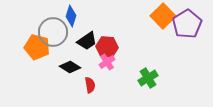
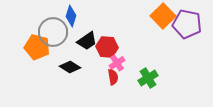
purple pentagon: rotated 28 degrees counterclockwise
pink cross: moved 10 px right, 1 px down
red semicircle: moved 23 px right, 8 px up
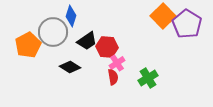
purple pentagon: rotated 20 degrees clockwise
orange pentagon: moved 9 px left, 2 px up; rotated 30 degrees clockwise
